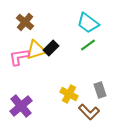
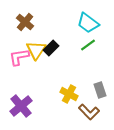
yellow triangle: rotated 40 degrees counterclockwise
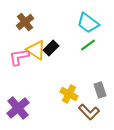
brown cross: rotated 12 degrees clockwise
yellow triangle: rotated 30 degrees counterclockwise
purple cross: moved 3 px left, 2 px down
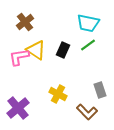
cyan trapezoid: rotated 25 degrees counterclockwise
black rectangle: moved 12 px right, 2 px down; rotated 21 degrees counterclockwise
yellow cross: moved 11 px left
brown L-shape: moved 2 px left
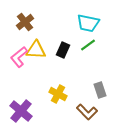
yellow triangle: rotated 30 degrees counterclockwise
pink L-shape: rotated 30 degrees counterclockwise
purple cross: moved 3 px right, 3 px down; rotated 10 degrees counterclockwise
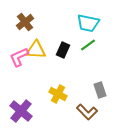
pink L-shape: rotated 15 degrees clockwise
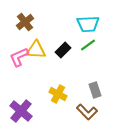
cyan trapezoid: moved 1 px down; rotated 15 degrees counterclockwise
black rectangle: rotated 21 degrees clockwise
gray rectangle: moved 5 px left
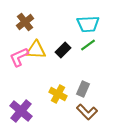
gray rectangle: moved 12 px left, 1 px up; rotated 42 degrees clockwise
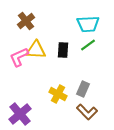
brown cross: moved 1 px right, 1 px up
black rectangle: rotated 42 degrees counterclockwise
purple cross: moved 1 px left, 3 px down; rotated 10 degrees clockwise
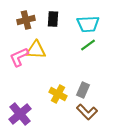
brown cross: moved 1 px up; rotated 24 degrees clockwise
black rectangle: moved 10 px left, 31 px up
gray rectangle: moved 1 px down
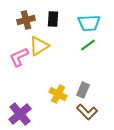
cyan trapezoid: moved 1 px right, 1 px up
yellow triangle: moved 3 px right, 4 px up; rotated 35 degrees counterclockwise
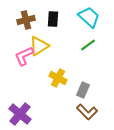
cyan trapezoid: moved 6 px up; rotated 135 degrees counterclockwise
pink L-shape: moved 5 px right, 1 px up
yellow cross: moved 16 px up
purple cross: rotated 10 degrees counterclockwise
